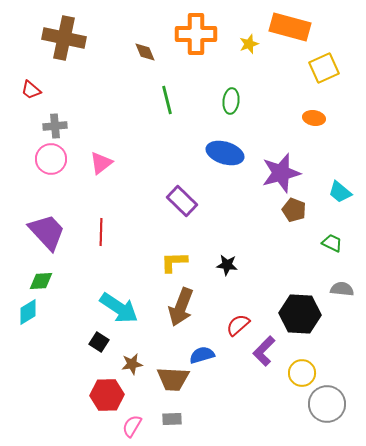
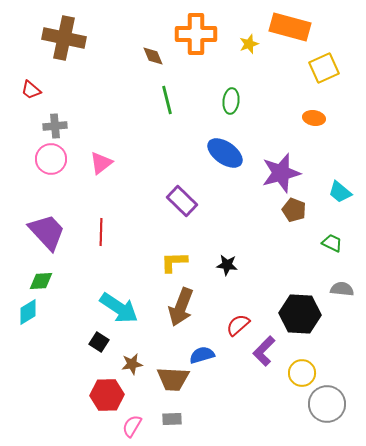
brown diamond: moved 8 px right, 4 px down
blue ellipse: rotated 18 degrees clockwise
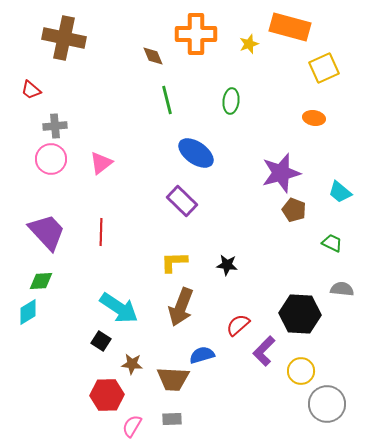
blue ellipse: moved 29 px left
black square: moved 2 px right, 1 px up
brown star: rotated 15 degrees clockwise
yellow circle: moved 1 px left, 2 px up
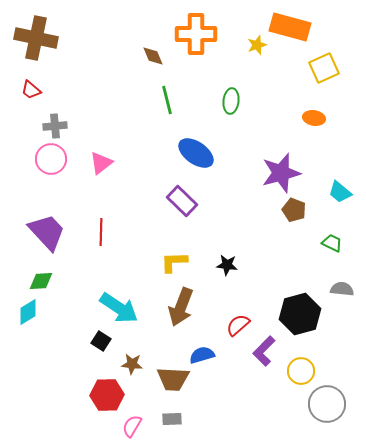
brown cross: moved 28 px left
yellow star: moved 8 px right, 1 px down
black hexagon: rotated 18 degrees counterclockwise
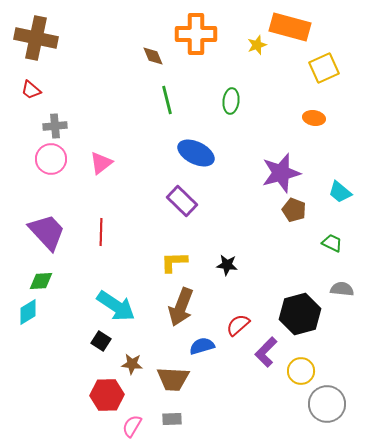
blue ellipse: rotated 9 degrees counterclockwise
cyan arrow: moved 3 px left, 2 px up
purple L-shape: moved 2 px right, 1 px down
blue semicircle: moved 9 px up
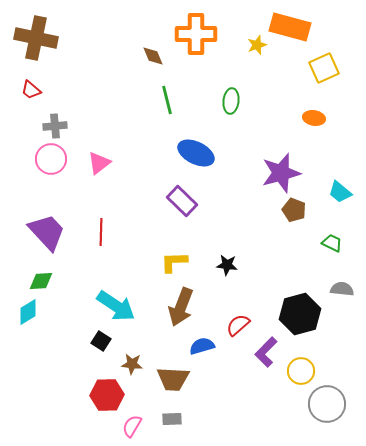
pink triangle: moved 2 px left
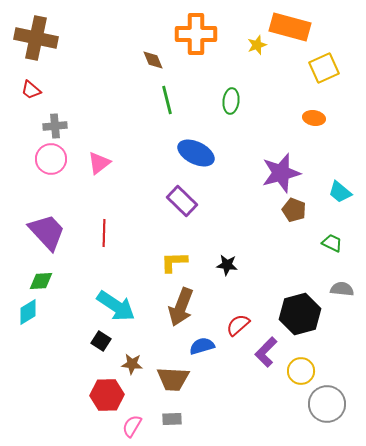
brown diamond: moved 4 px down
red line: moved 3 px right, 1 px down
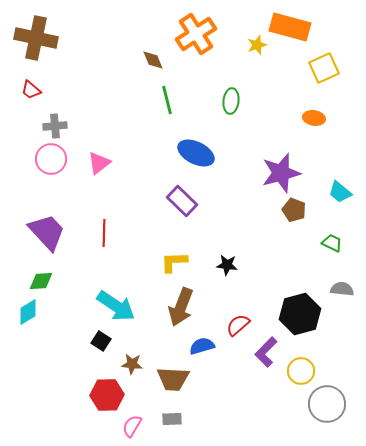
orange cross: rotated 33 degrees counterclockwise
